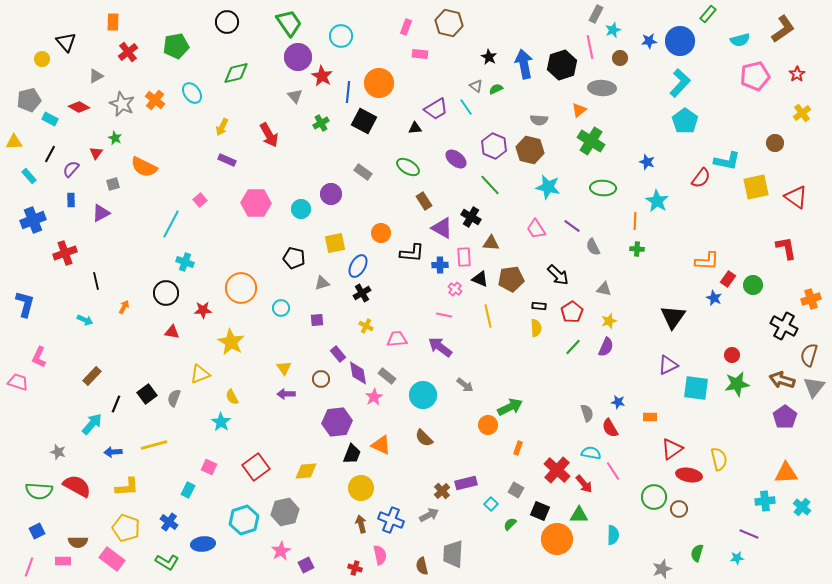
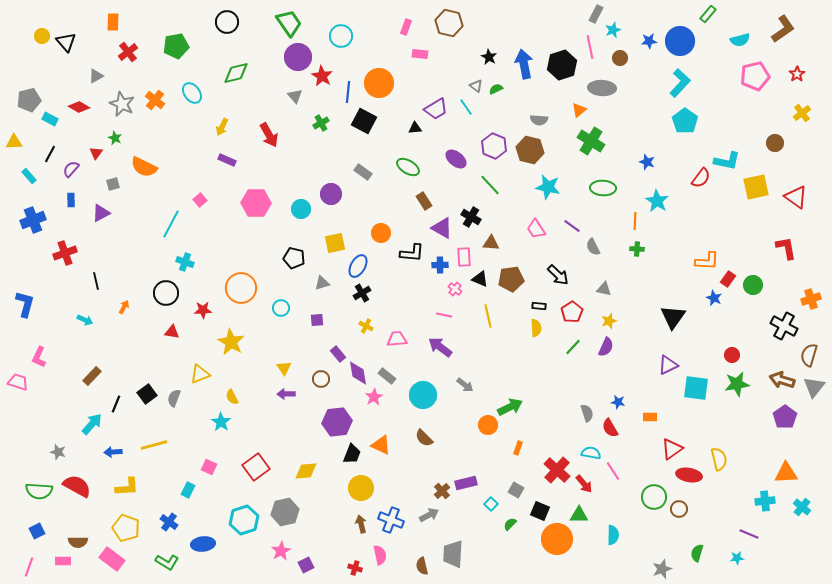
yellow circle at (42, 59): moved 23 px up
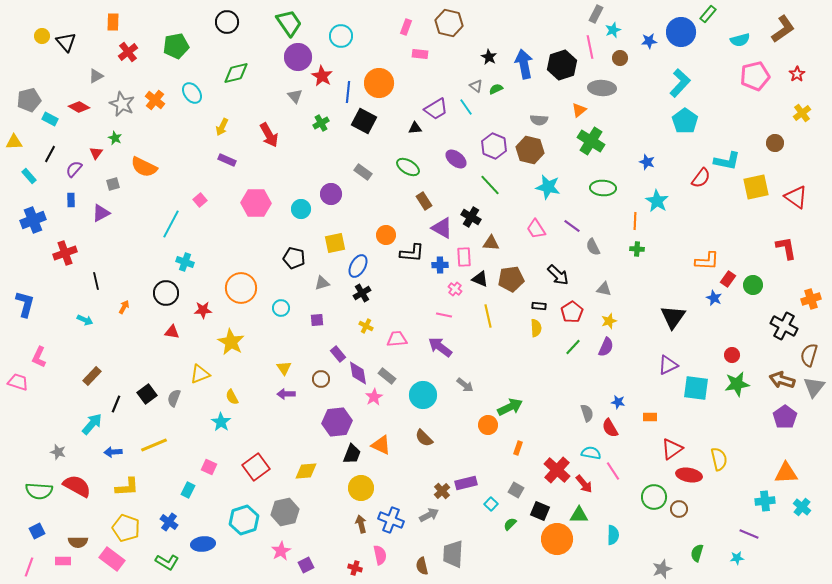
blue circle at (680, 41): moved 1 px right, 9 px up
purple semicircle at (71, 169): moved 3 px right
orange circle at (381, 233): moved 5 px right, 2 px down
yellow line at (154, 445): rotated 8 degrees counterclockwise
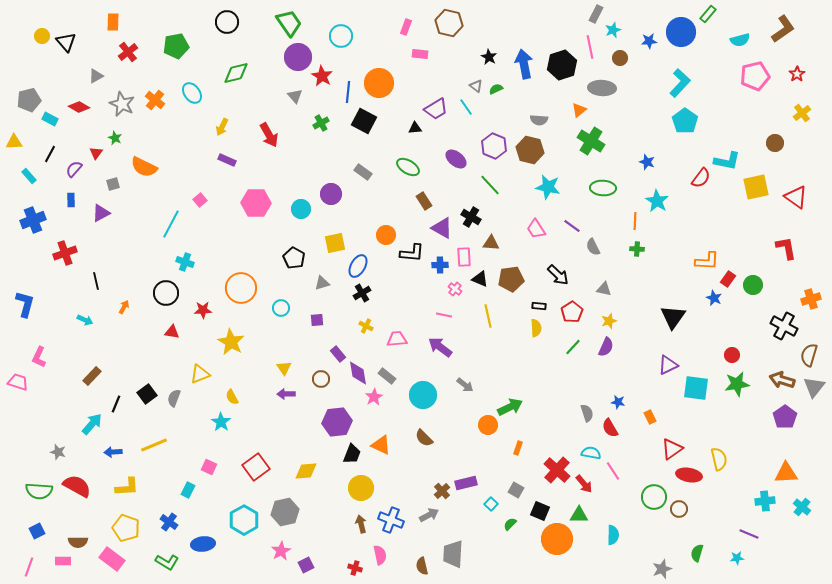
black pentagon at (294, 258): rotated 15 degrees clockwise
orange rectangle at (650, 417): rotated 64 degrees clockwise
cyan hexagon at (244, 520): rotated 12 degrees counterclockwise
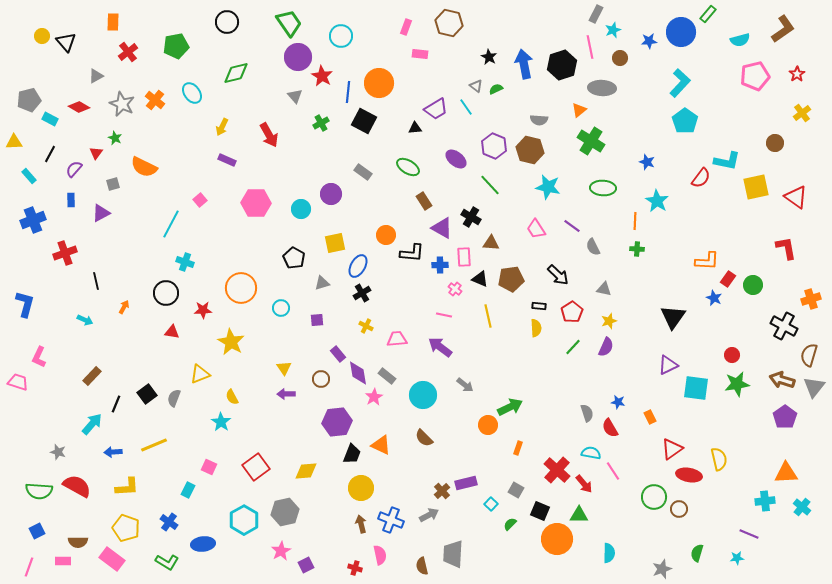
cyan semicircle at (613, 535): moved 4 px left, 18 px down
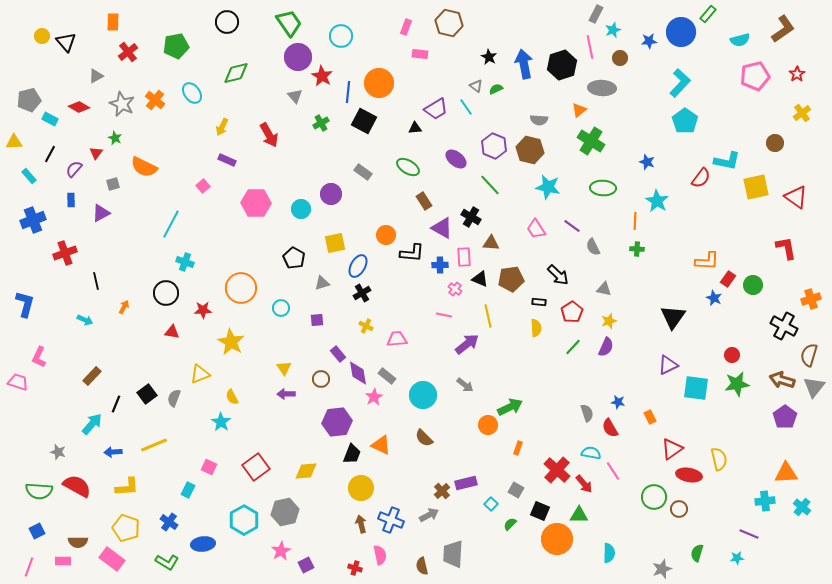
pink square at (200, 200): moved 3 px right, 14 px up
black rectangle at (539, 306): moved 4 px up
purple arrow at (440, 347): moved 27 px right, 3 px up; rotated 105 degrees clockwise
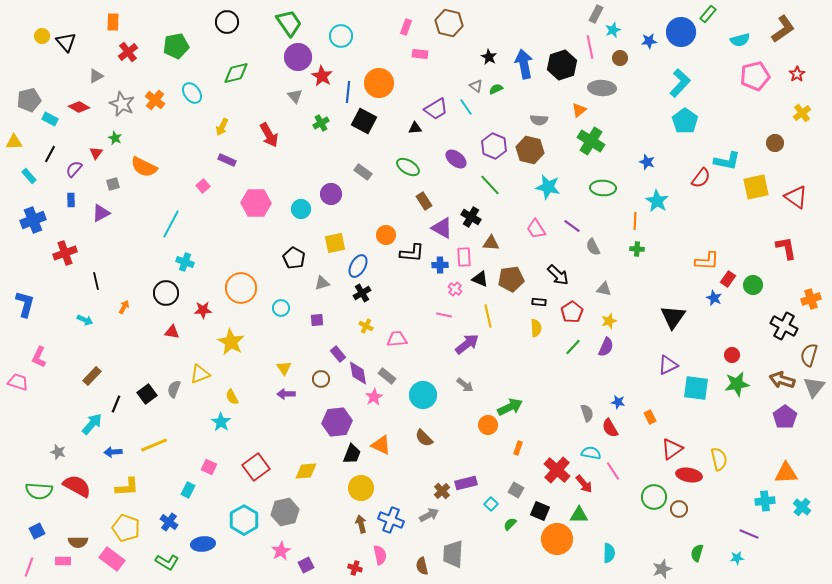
gray semicircle at (174, 398): moved 9 px up
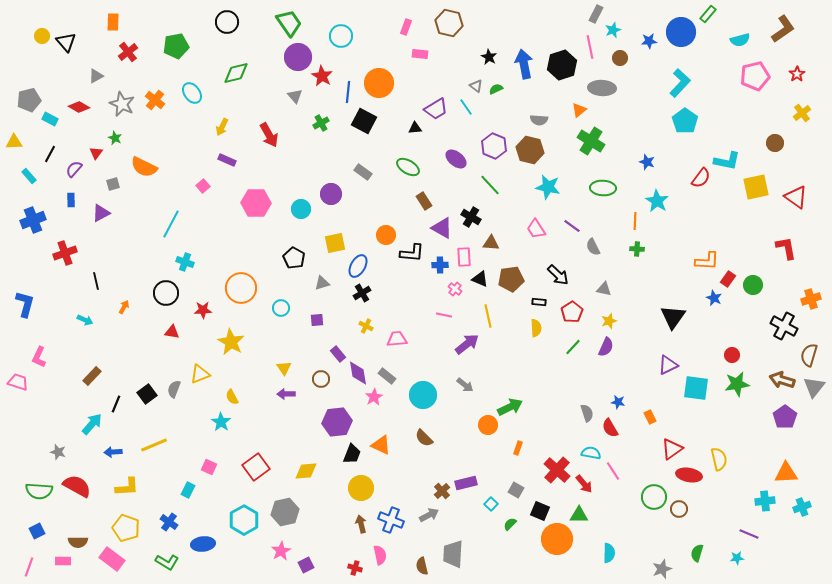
cyan cross at (802, 507): rotated 30 degrees clockwise
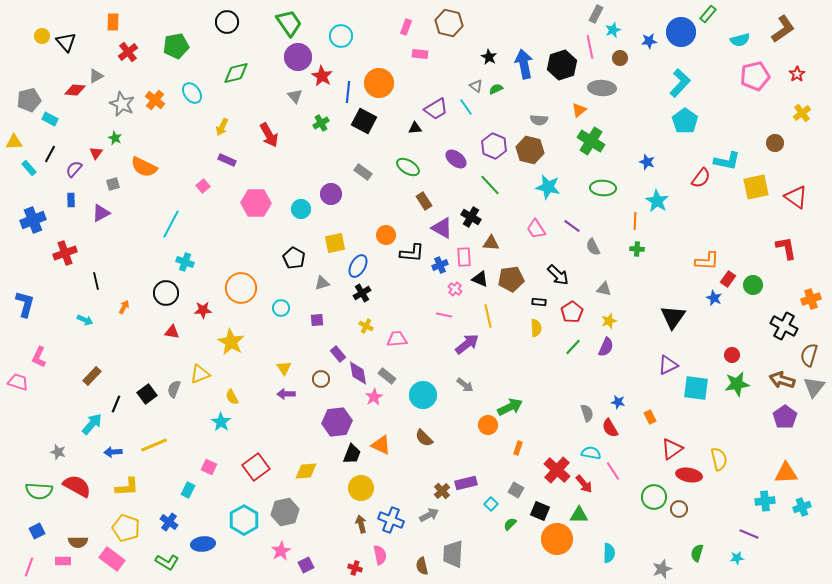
red diamond at (79, 107): moved 4 px left, 17 px up; rotated 25 degrees counterclockwise
cyan rectangle at (29, 176): moved 8 px up
blue cross at (440, 265): rotated 21 degrees counterclockwise
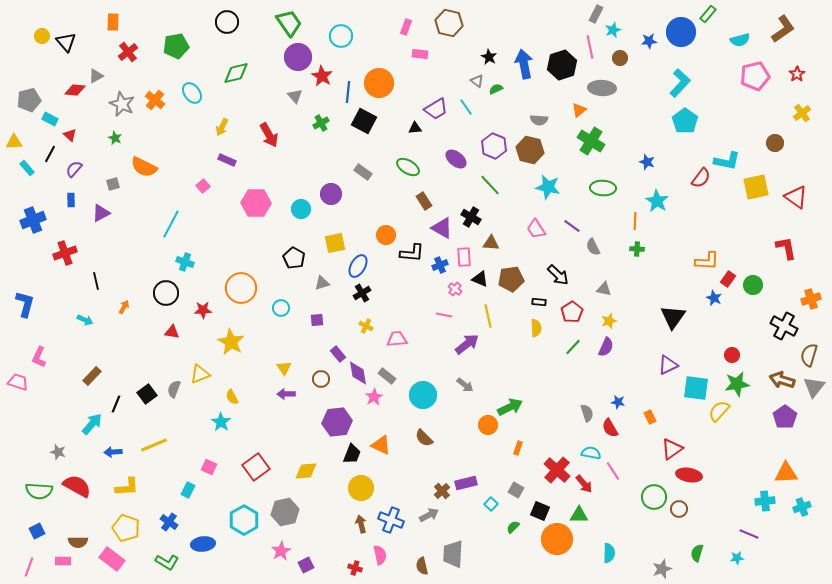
gray triangle at (476, 86): moved 1 px right, 5 px up
red triangle at (96, 153): moved 26 px left, 18 px up; rotated 24 degrees counterclockwise
cyan rectangle at (29, 168): moved 2 px left
yellow semicircle at (719, 459): moved 48 px up; rotated 125 degrees counterclockwise
green semicircle at (510, 524): moved 3 px right, 3 px down
